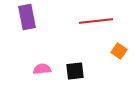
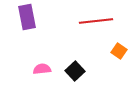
black square: rotated 36 degrees counterclockwise
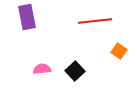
red line: moved 1 px left
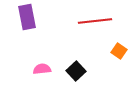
black square: moved 1 px right
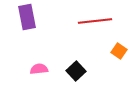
pink semicircle: moved 3 px left
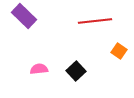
purple rectangle: moved 3 px left, 1 px up; rotated 35 degrees counterclockwise
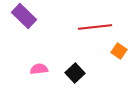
red line: moved 6 px down
black square: moved 1 px left, 2 px down
